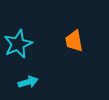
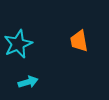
orange trapezoid: moved 5 px right
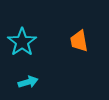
cyan star: moved 4 px right, 2 px up; rotated 12 degrees counterclockwise
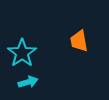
cyan star: moved 11 px down
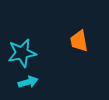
cyan star: rotated 24 degrees clockwise
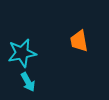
cyan arrow: rotated 78 degrees clockwise
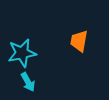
orange trapezoid: rotated 20 degrees clockwise
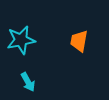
cyan star: moved 1 px left, 13 px up
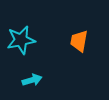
cyan arrow: moved 4 px right, 2 px up; rotated 78 degrees counterclockwise
